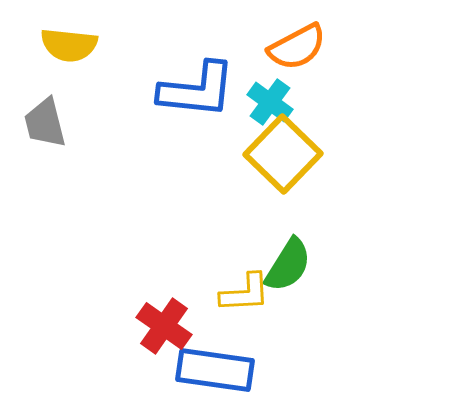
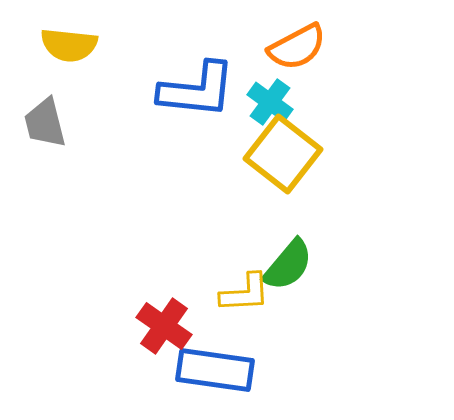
yellow square: rotated 6 degrees counterclockwise
green semicircle: rotated 8 degrees clockwise
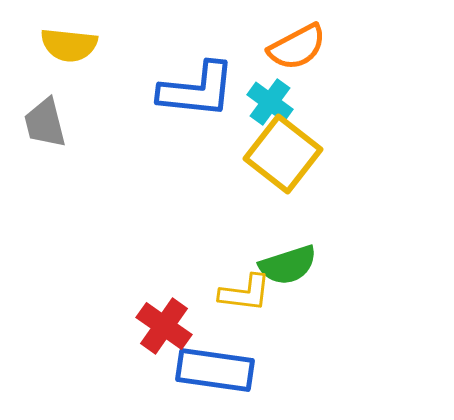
green semicircle: rotated 32 degrees clockwise
yellow L-shape: rotated 10 degrees clockwise
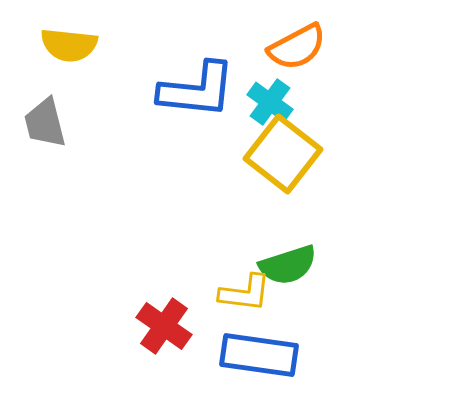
blue rectangle: moved 44 px right, 15 px up
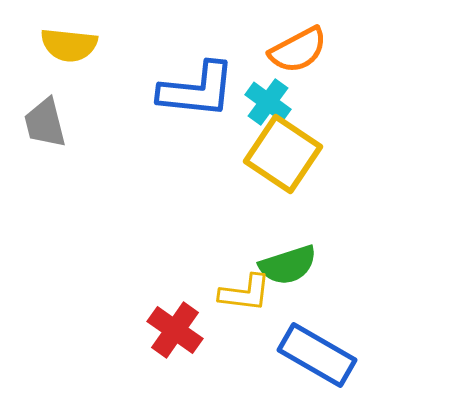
orange semicircle: moved 1 px right, 3 px down
cyan cross: moved 2 px left
yellow square: rotated 4 degrees counterclockwise
red cross: moved 11 px right, 4 px down
blue rectangle: moved 58 px right; rotated 22 degrees clockwise
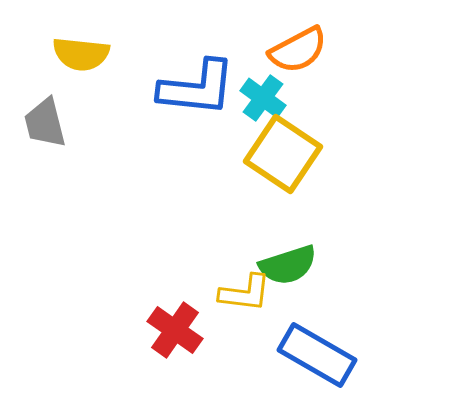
yellow semicircle: moved 12 px right, 9 px down
blue L-shape: moved 2 px up
cyan cross: moved 5 px left, 4 px up
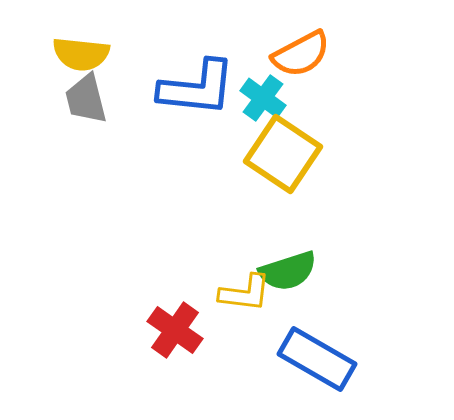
orange semicircle: moved 3 px right, 4 px down
gray trapezoid: moved 41 px right, 24 px up
green semicircle: moved 6 px down
blue rectangle: moved 4 px down
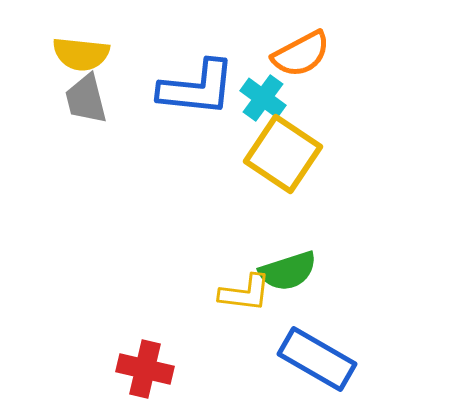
red cross: moved 30 px left, 39 px down; rotated 22 degrees counterclockwise
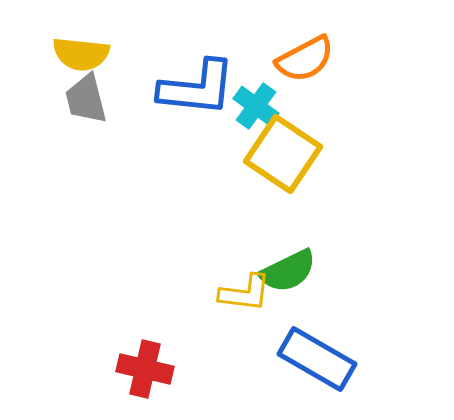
orange semicircle: moved 4 px right, 5 px down
cyan cross: moved 7 px left, 8 px down
green semicircle: rotated 8 degrees counterclockwise
